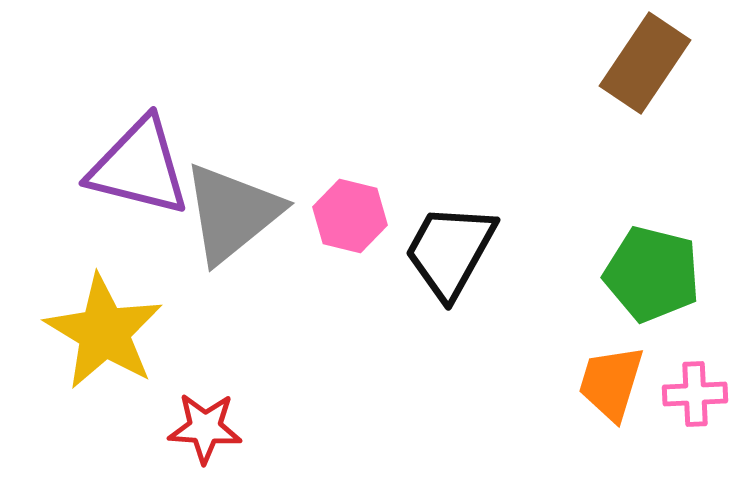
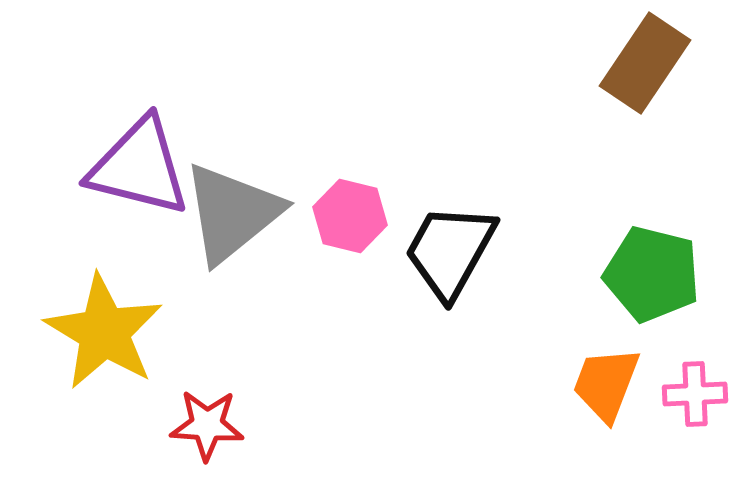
orange trapezoid: moved 5 px left, 1 px down; rotated 4 degrees clockwise
red star: moved 2 px right, 3 px up
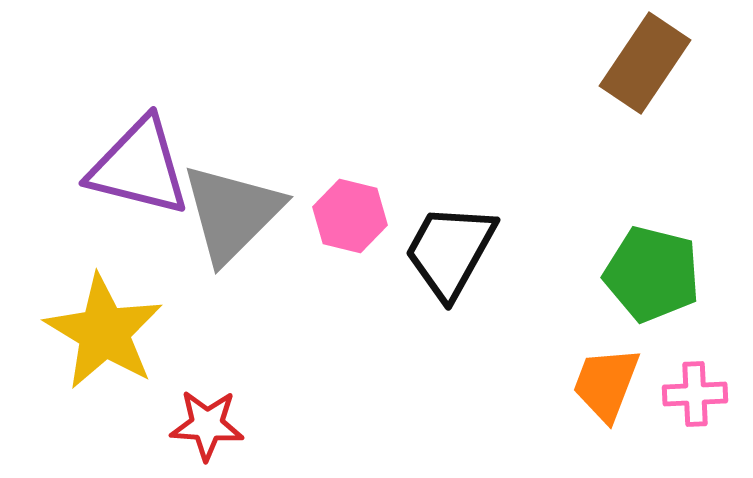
gray triangle: rotated 6 degrees counterclockwise
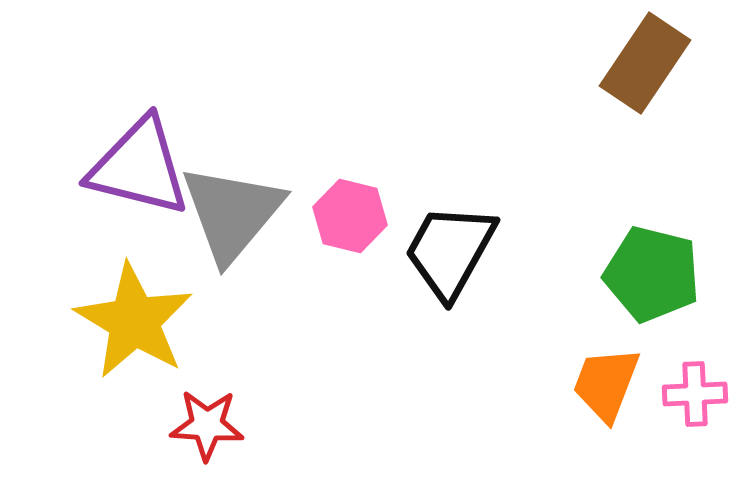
gray triangle: rotated 5 degrees counterclockwise
yellow star: moved 30 px right, 11 px up
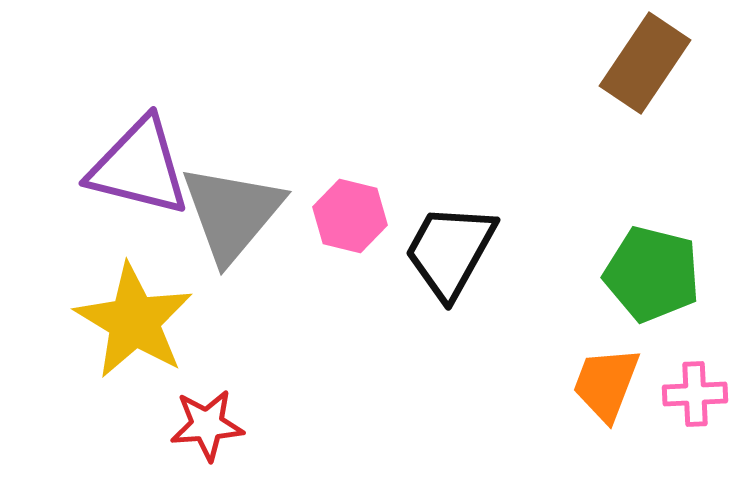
red star: rotated 8 degrees counterclockwise
